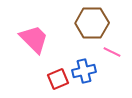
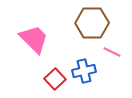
red square: moved 3 px left; rotated 20 degrees counterclockwise
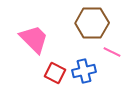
red square: moved 6 px up; rotated 20 degrees counterclockwise
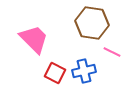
brown hexagon: rotated 8 degrees clockwise
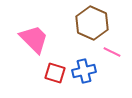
brown hexagon: rotated 16 degrees clockwise
red square: rotated 10 degrees counterclockwise
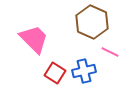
brown hexagon: moved 1 px up
pink line: moved 2 px left
red square: rotated 15 degrees clockwise
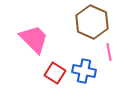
pink line: moved 1 px left; rotated 54 degrees clockwise
blue cross: rotated 25 degrees clockwise
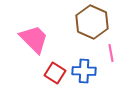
pink line: moved 2 px right, 1 px down
blue cross: rotated 10 degrees counterclockwise
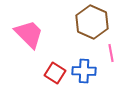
pink trapezoid: moved 5 px left, 5 px up
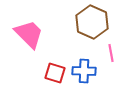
red square: rotated 15 degrees counterclockwise
